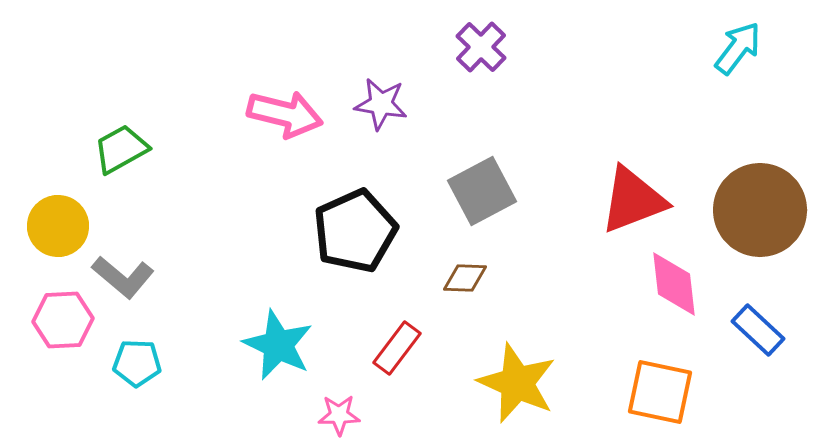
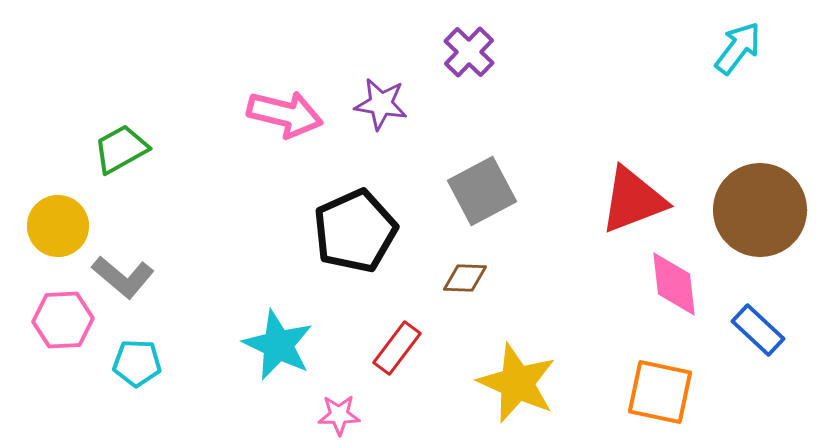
purple cross: moved 12 px left, 5 px down
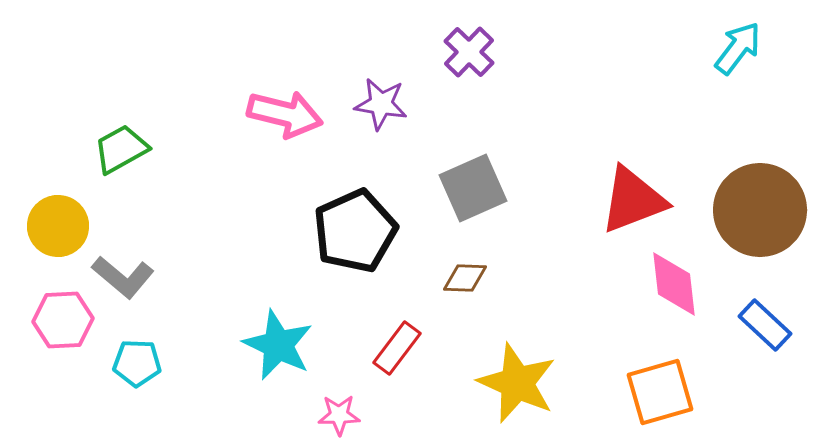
gray square: moved 9 px left, 3 px up; rotated 4 degrees clockwise
blue rectangle: moved 7 px right, 5 px up
orange square: rotated 28 degrees counterclockwise
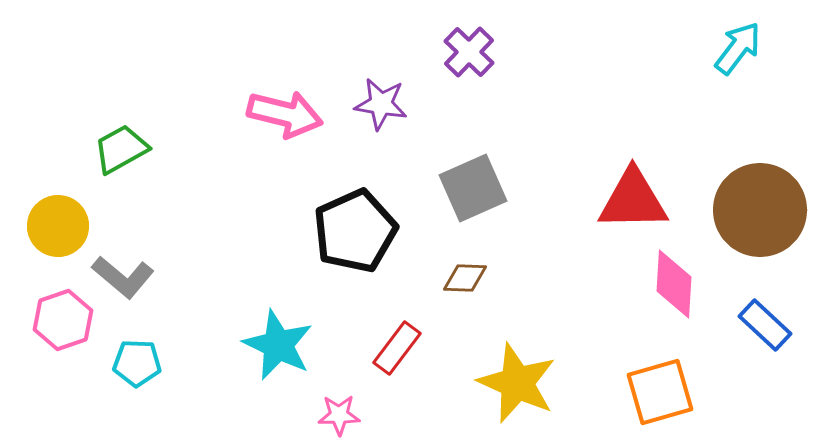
red triangle: rotated 20 degrees clockwise
pink diamond: rotated 10 degrees clockwise
pink hexagon: rotated 16 degrees counterclockwise
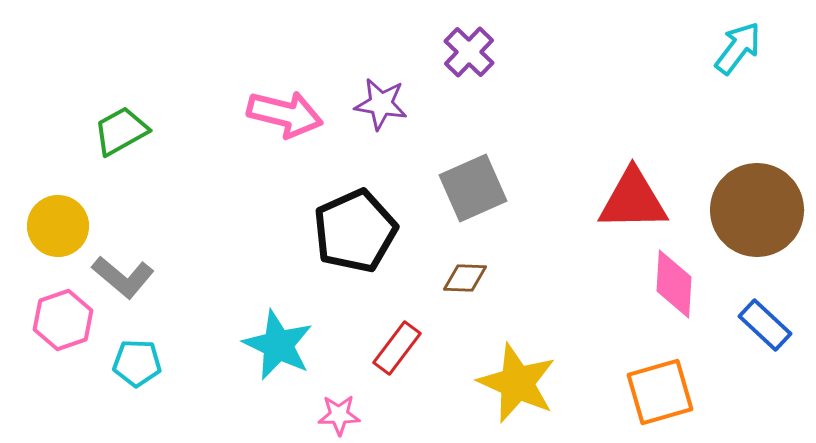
green trapezoid: moved 18 px up
brown circle: moved 3 px left
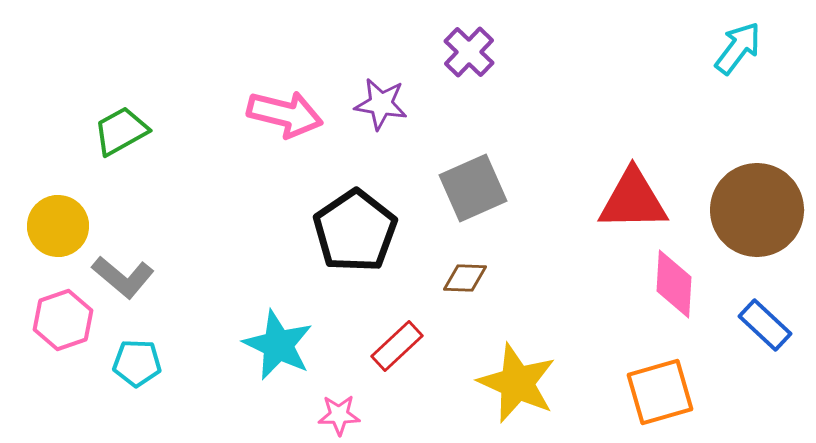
black pentagon: rotated 10 degrees counterclockwise
red rectangle: moved 2 px up; rotated 10 degrees clockwise
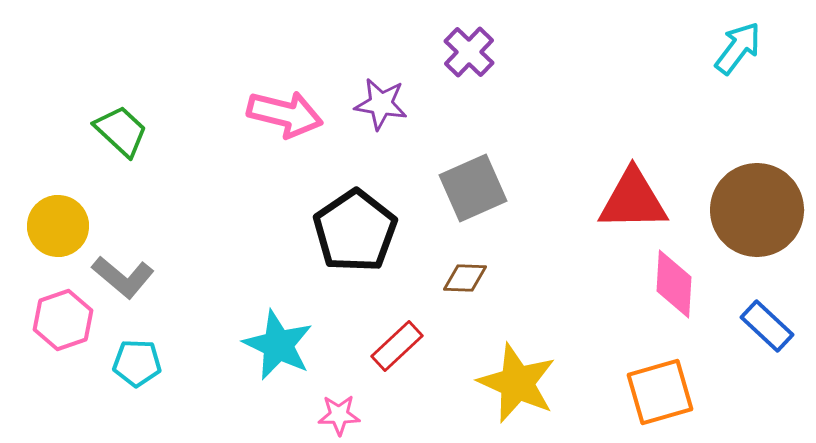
green trapezoid: rotated 72 degrees clockwise
blue rectangle: moved 2 px right, 1 px down
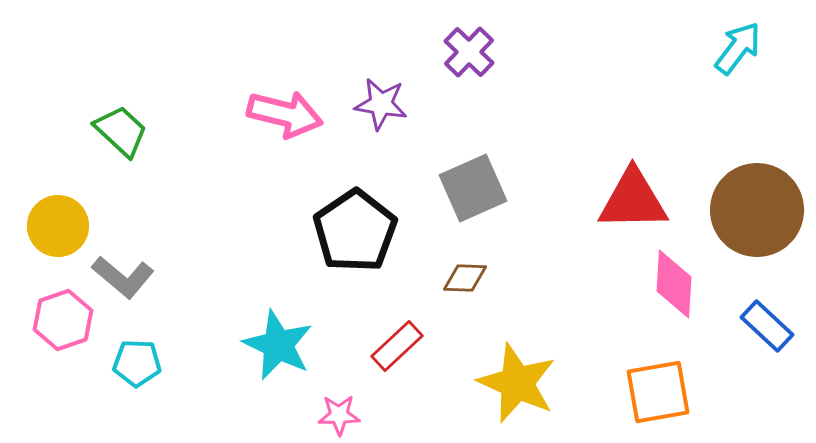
orange square: moved 2 px left; rotated 6 degrees clockwise
